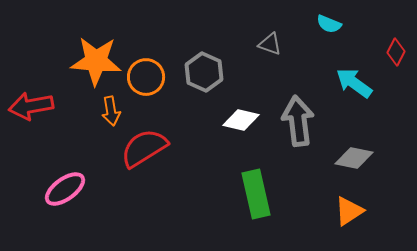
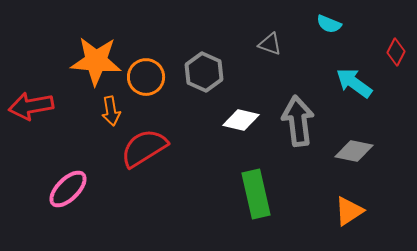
gray diamond: moved 7 px up
pink ellipse: moved 3 px right; rotated 9 degrees counterclockwise
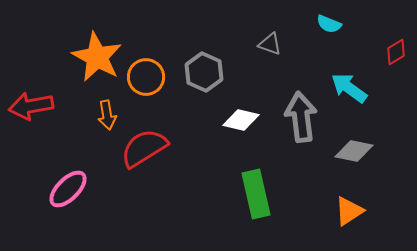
red diamond: rotated 32 degrees clockwise
orange star: moved 1 px right, 4 px up; rotated 24 degrees clockwise
cyan arrow: moved 5 px left, 5 px down
orange arrow: moved 4 px left, 4 px down
gray arrow: moved 3 px right, 4 px up
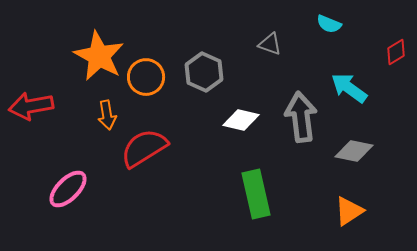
orange star: moved 2 px right, 1 px up
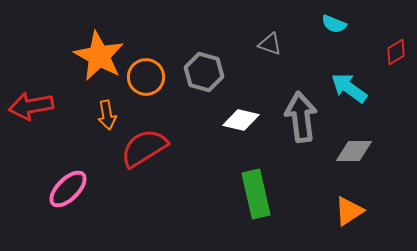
cyan semicircle: moved 5 px right
gray hexagon: rotated 9 degrees counterclockwise
gray diamond: rotated 12 degrees counterclockwise
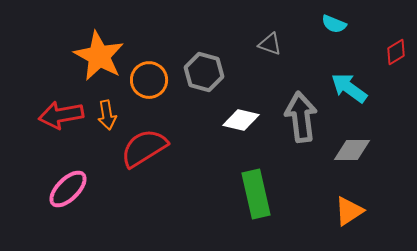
orange circle: moved 3 px right, 3 px down
red arrow: moved 30 px right, 9 px down
gray diamond: moved 2 px left, 1 px up
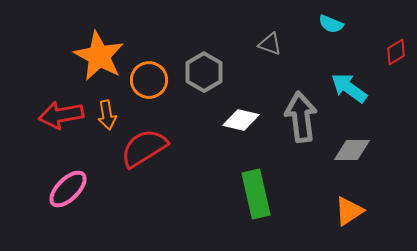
cyan semicircle: moved 3 px left
gray hexagon: rotated 15 degrees clockwise
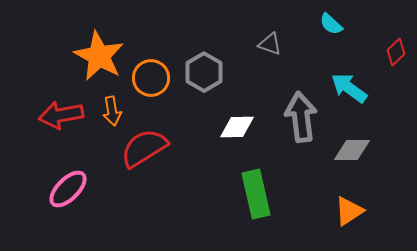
cyan semicircle: rotated 20 degrees clockwise
red diamond: rotated 12 degrees counterclockwise
orange circle: moved 2 px right, 2 px up
orange arrow: moved 5 px right, 4 px up
white diamond: moved 4 px left, 7 px down; rotated 15 degrees counterclockwise
